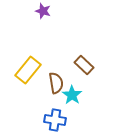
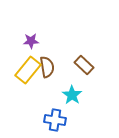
purple star: moved 12 px left, 30 px down; rotated 21 degrees counterclockwise
brown semicircle: moved 9 px left, 16 px up
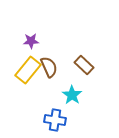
brown semicircle: moved 2 px right; rotated 15 degrees counterclockwise
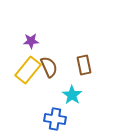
brown rectangle: rotated 36 degrees clockwise
blue cross: moved 1 px up
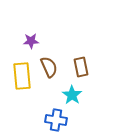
brown rectangle: moved 3 px left, 2 px down
yellow rectangle: moved 6 px left, 6 px down; rotated 44 degrees counterclockwise
blue cross: moved 1 px right, 1 px down
